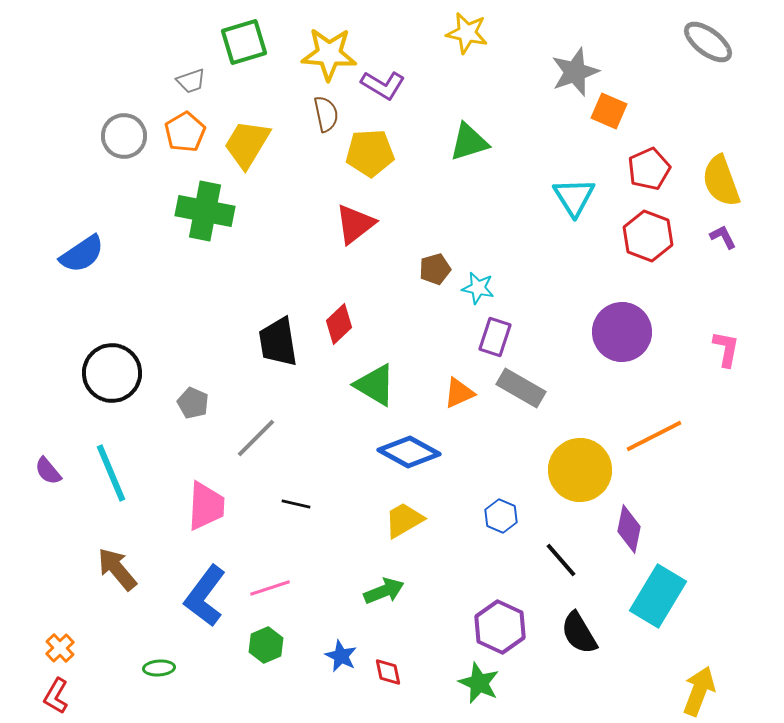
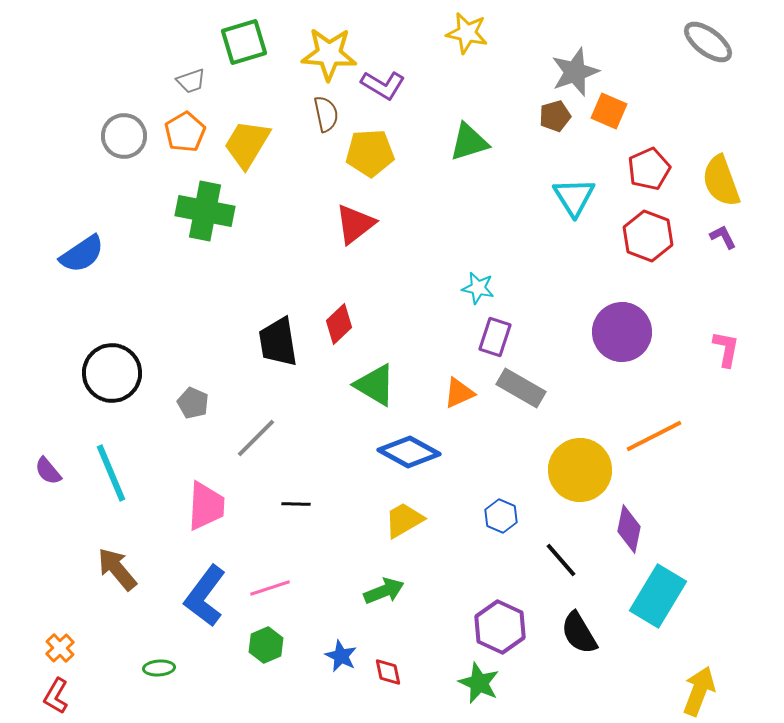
brown pentagon at (435, 269): moved 120 px right, 153 px up
black line at (296, 504): rotated 12 degrees counterclockwise
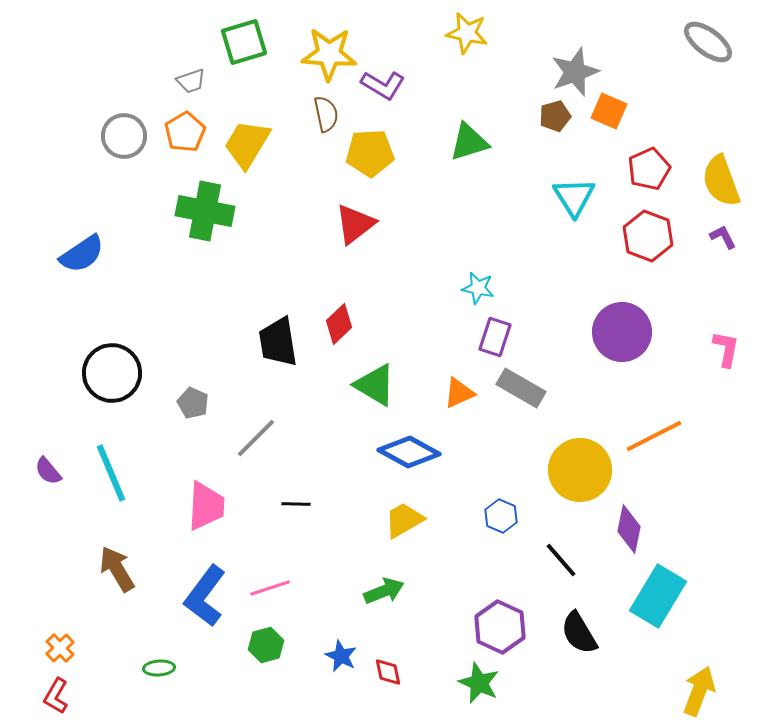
brown arrow at (117, 569): rotated 9 degrees clockwise
green hexagon at (266, 645): rotated 8 degrees clockwise
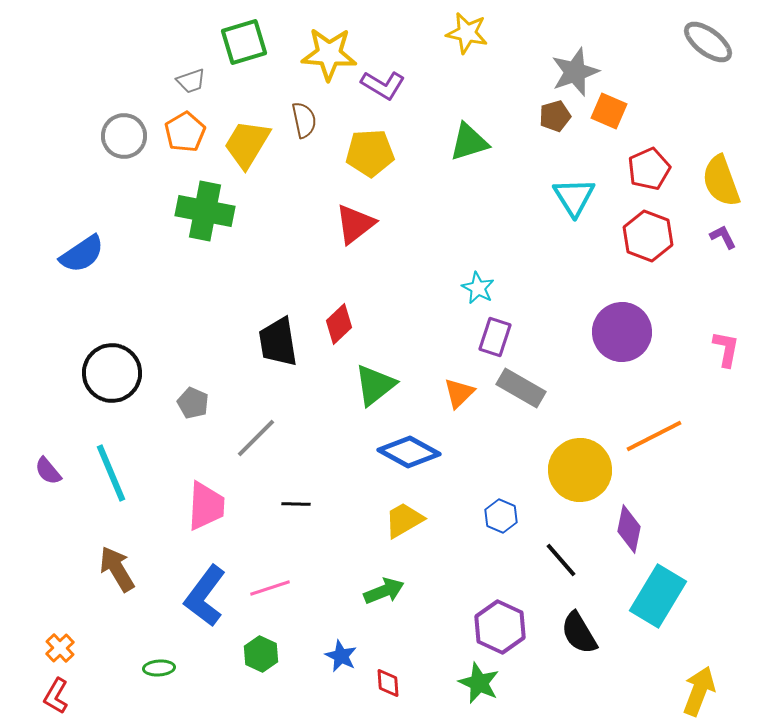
brown semicircle at (326, 114): moved 22 px left, 6 px down
cyan star at (478, 288): rotated 16 degrees clockwise
green triangle at (375, 385): rotated 51 degrees clockwise
orange triangle at (459, 393): rotated 20 degrees counterclockwise
green hexagon at (266, 645): moved 5 px left, 9 px down; rotated 20 degrees counterclockwise
red diamond at (388, 672): moved 11 px down; rotated 8 degrees clockwise
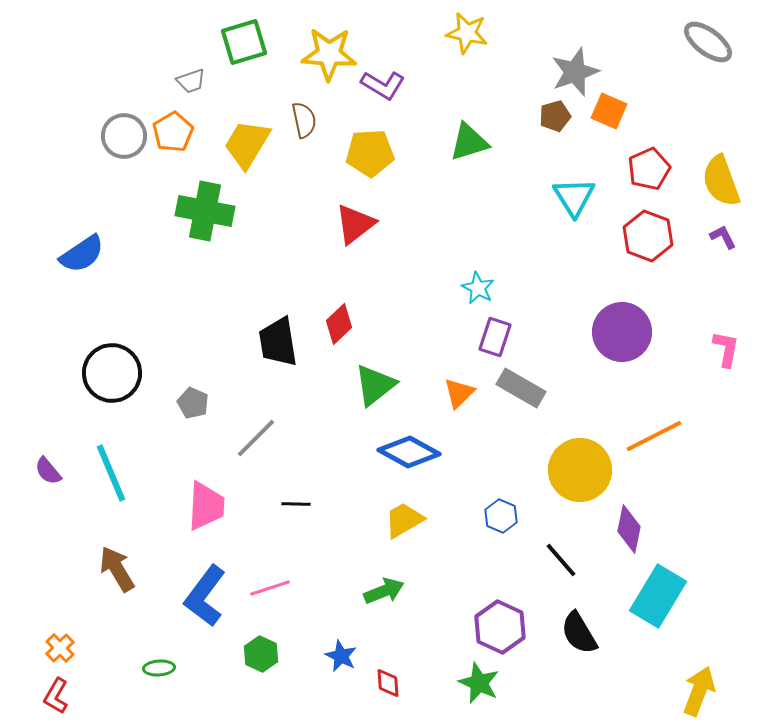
orange pentagon at (185, 132): moved 12 px left
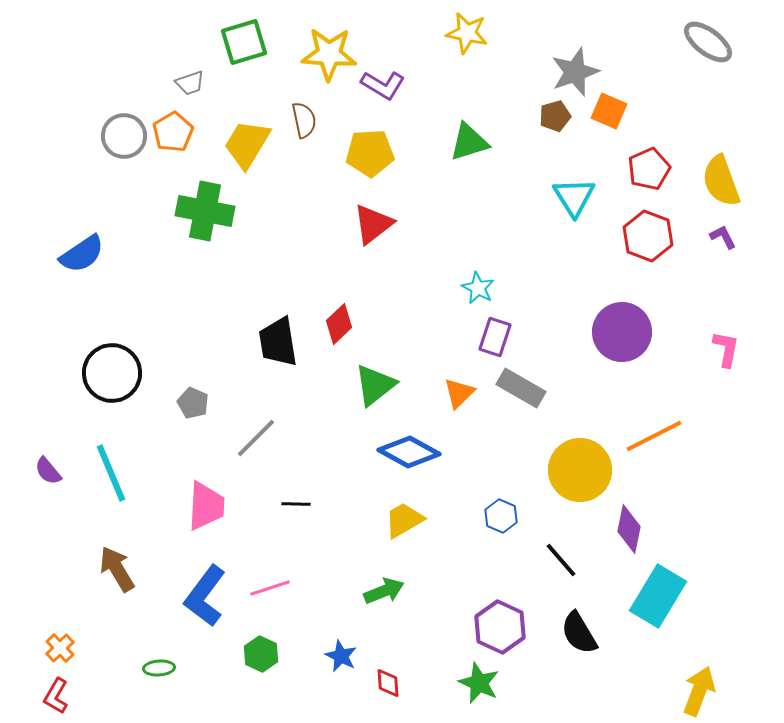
gray trapezoid at (191, 81): moved 1 px left, 2 px down
red triangle at (355, 224): moved 18 px right
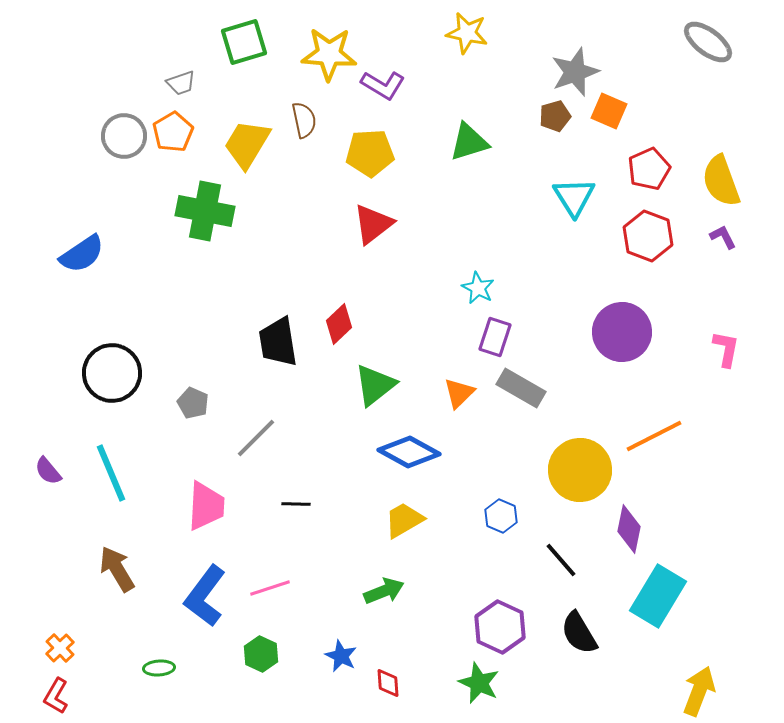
gray trapezoid at (190, 83): moved 9 px left
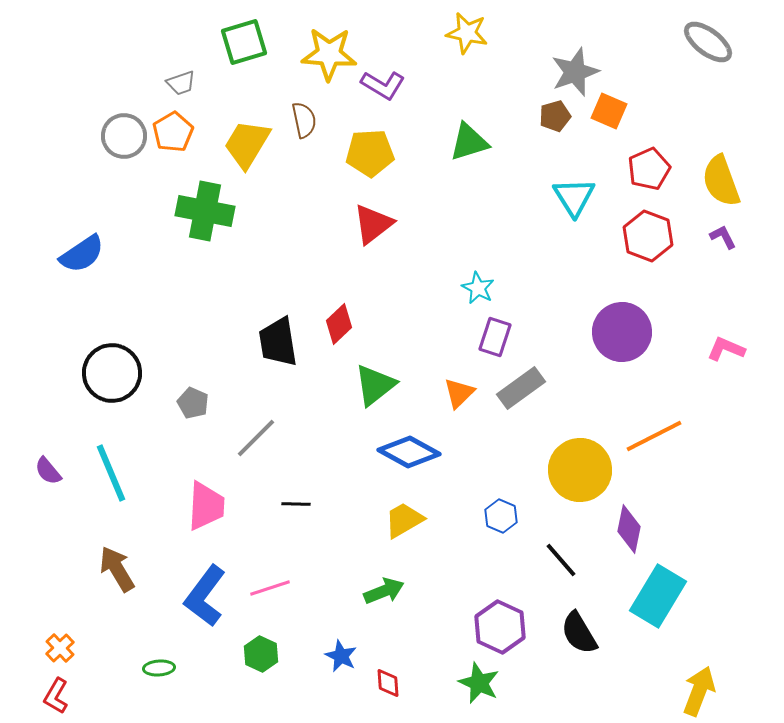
pink L-shape at (726, 349): rotated 78 degrees counterclockwise
gray rectangle at (521, 388): rotated 66 degrees counterclockwise
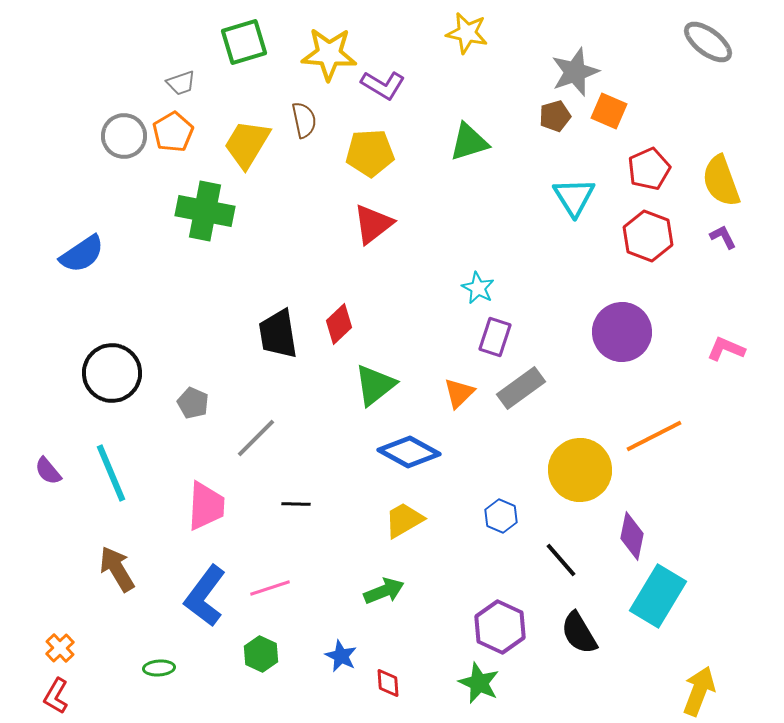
black trapezoid at (278, 342): moved 8 px up
purple diamond at (629, 529): moved 3 px right, 7 px down
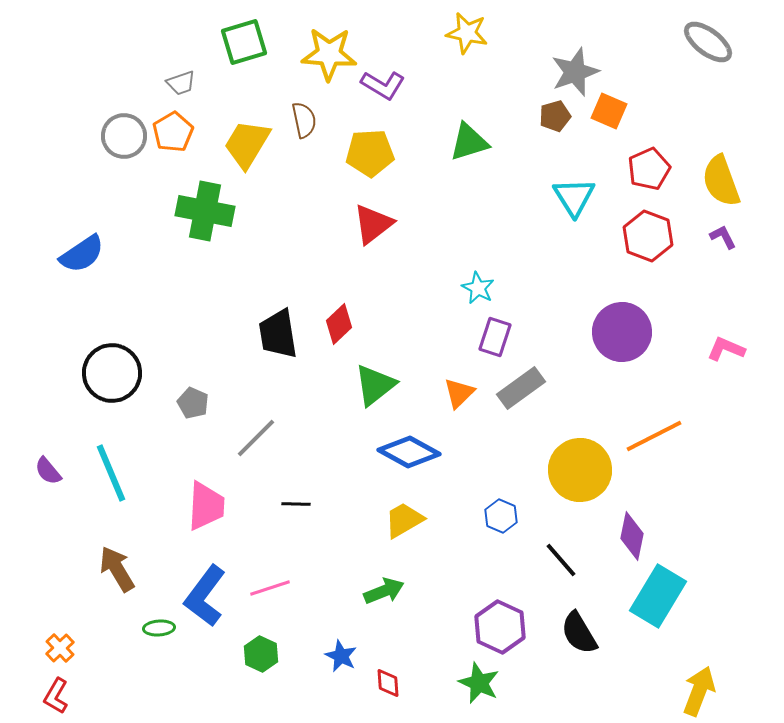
green ellipse at (159, 668): moved 40 px up
